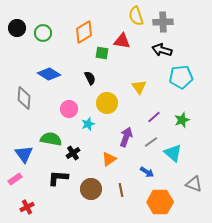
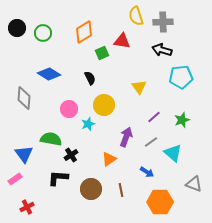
green square: rotated 32 degrees counterclockwise
yellow circle: moved 3 px left, 2 px down
black cross: moved 2 px left, 2 px down
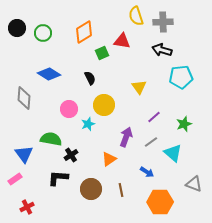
green star: moved 2 px right, 4 px down
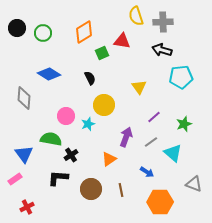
pink circle: moved 3 px left, 7 px down
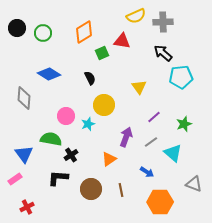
yellow semicircle: rotated 96 degrees counterclockwise
black arrow: moved 1 px right, 3 px down; rotated 24 degrees clockwise
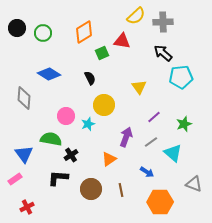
yellow semicircle: rotated 18 degrees counterclockwise
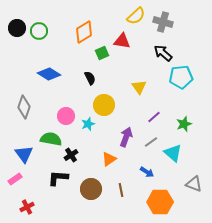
gray cross: rotated 18 degrees clockwise
green circle: moved 4 px left, 2 px up
gray diamond: moved 9 px down; rotated 15 degrees clockwise
